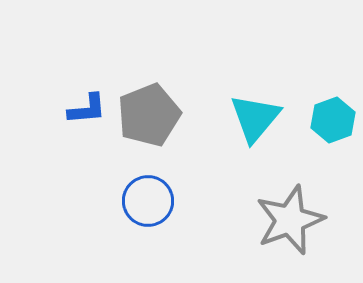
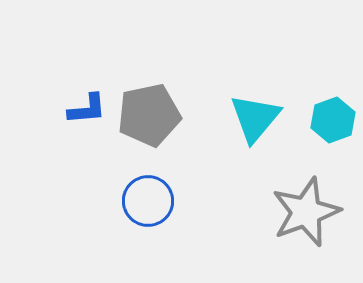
gray pentagon: rotated 10 degrees clockwise
gray star: moved 16 px right, 8 px up
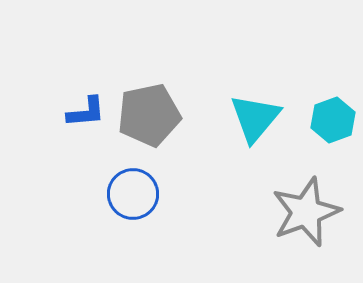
blue L-shape: moved 1 px left, 3 px down
blue circle: moved 15 px left, 7 px up
